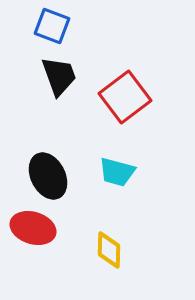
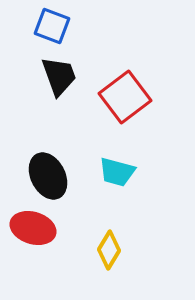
yellow diamond: rotated 30 degrees clockwise
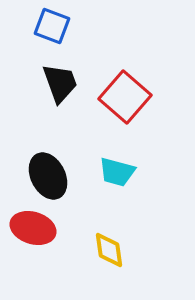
black trapezoid: moved 1 px right, 7 px down
red square: rotated 12 degrees counterclockwise
yellow diamond: rotated 39 degrees counterclockwise
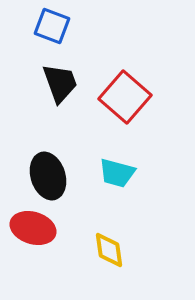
cyan trapezoid: moved 1 px down
black ellipse: rotated 9 degrees clockwise
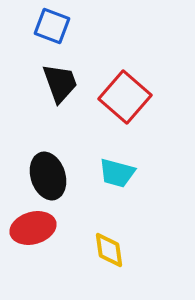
red ellipse: rotated 33 degrees counterclockwise
